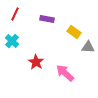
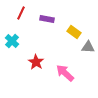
red line: moved 6 px right, 1 px up
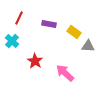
red line: moved 2 px left, 5 px down
purple rectangle: moved 2 px right, 5 px down
gray triangle: moved 1 px up
red star: moved 1 px left, 1 px up
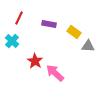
pink arrow: moved 10 px left
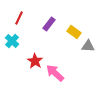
purple rectangle: rotated 64 degrees counterclockwise
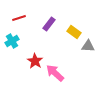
red line: rotated 48 degrees clockwise
cyan cross: rotated 16 degrees clockwise
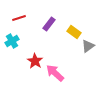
gray triangle: rotated 40 degrees counterclockwise
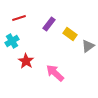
yellow rectangle: moved 4 px left, 2 px down
red star: moved 9 px left
